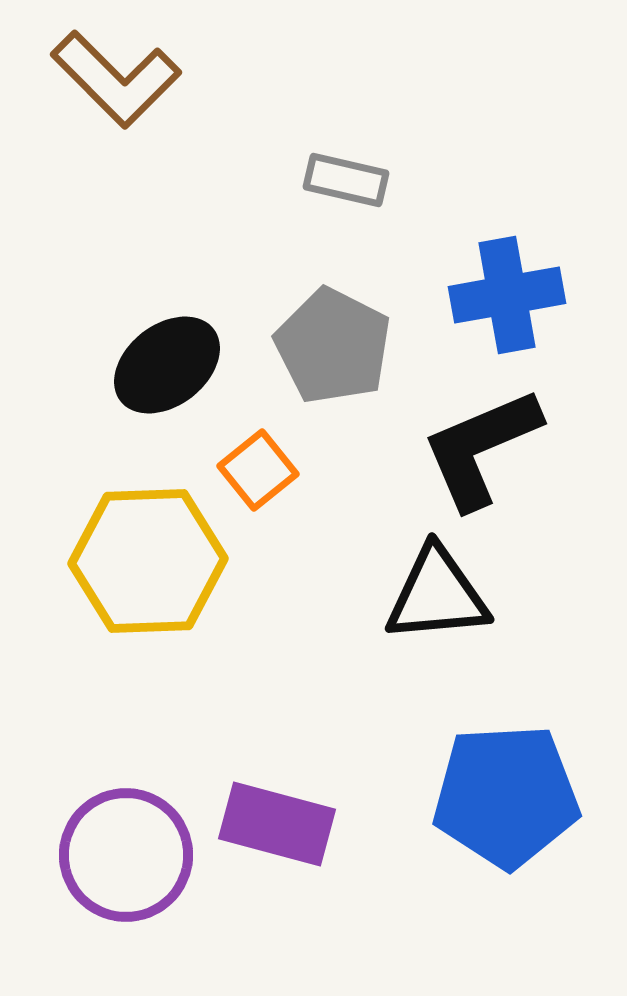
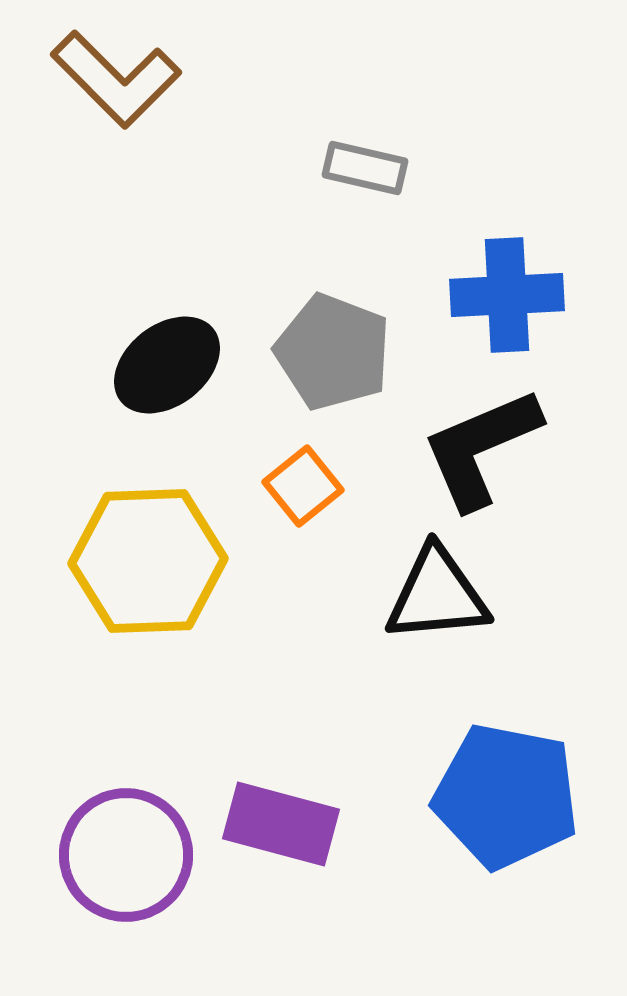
gray rectangle: moved 19 px right, 12 px up
blue cross: rotated 7 degrees clockwise
gray pentagon: moved 6 px down; rotated 6 degrees counterclockwise
orange square: moved 45 px right, 16 px down
blue pentagon: rotated 14 degrees clockwise
purple rectangle: moved 4 px right
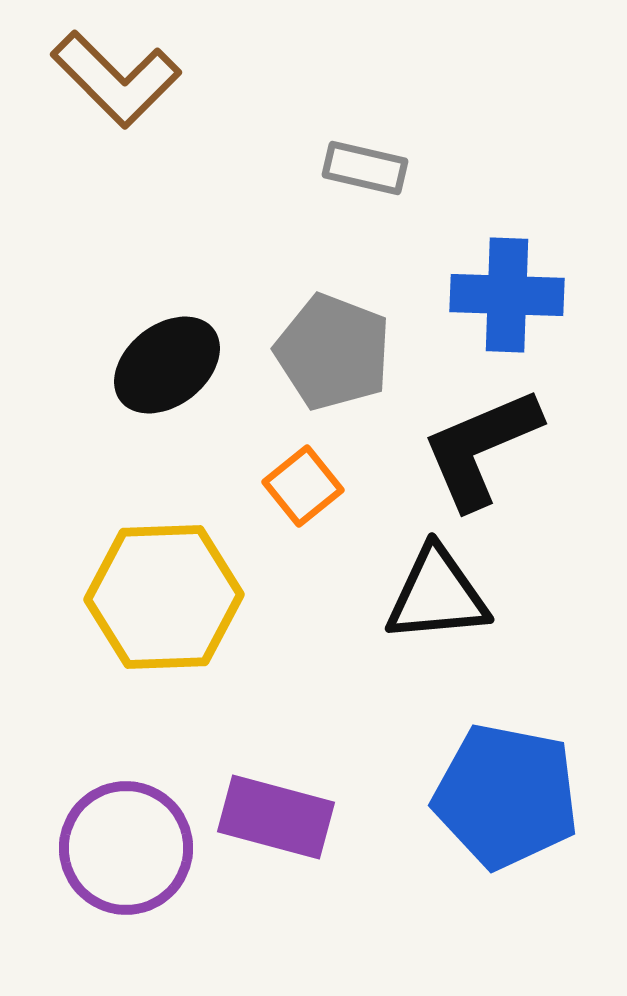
blue cross: rotated 5 degrees clockwise
yellow hexagon: moved 16 px right, 36 px down
purple rectangle: moved 5 px left, 7 px up
purple circle: moved 7 px up
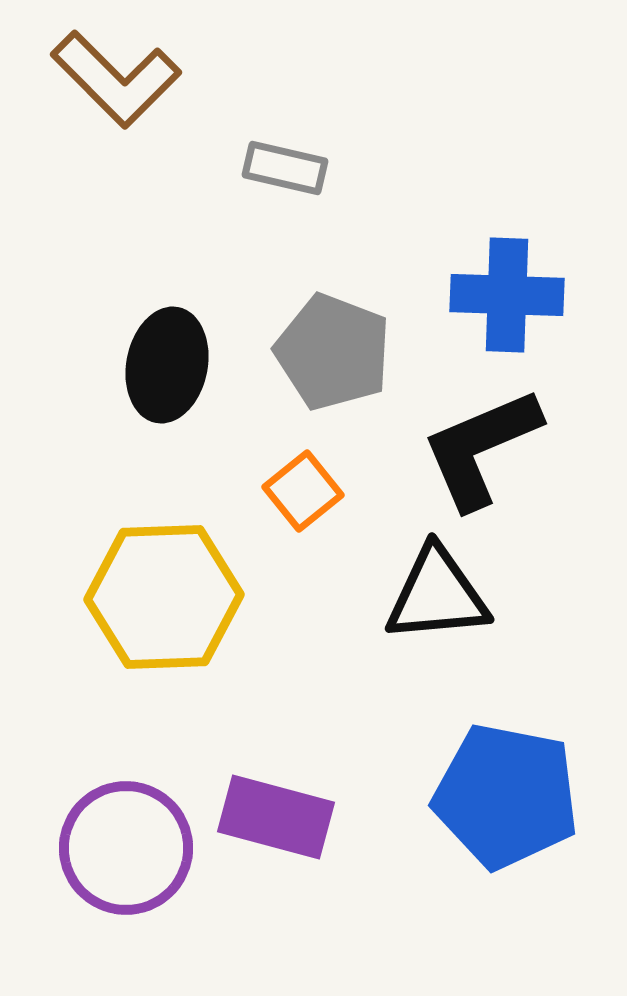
gray rectangle: moved 80 px left
black ellipse: rotated 41 degrees counterclockwise
orange square: moved 5 px down
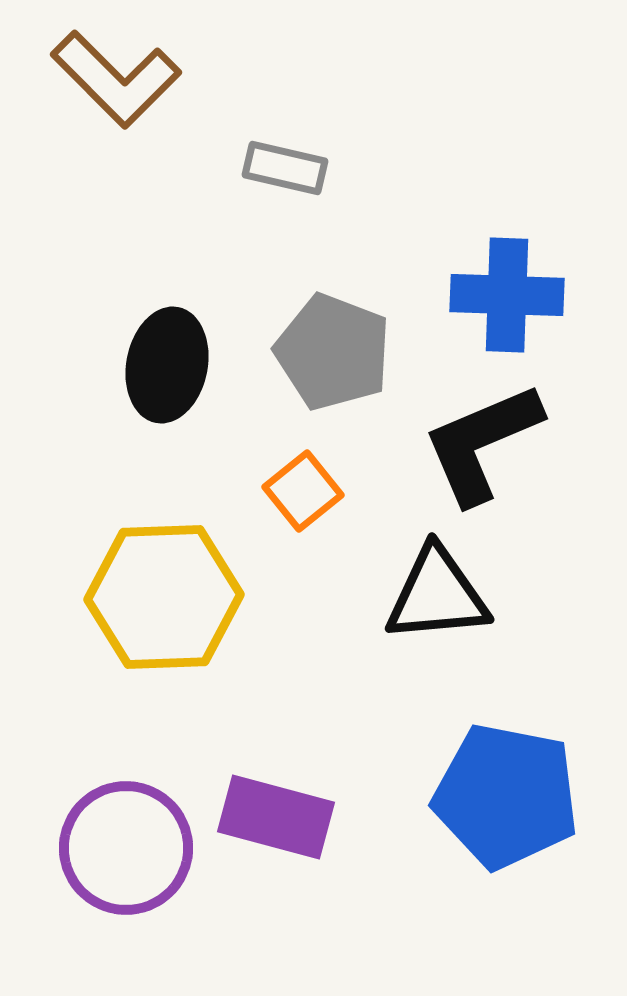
black L-shape: moved 1 px right, 5 px up
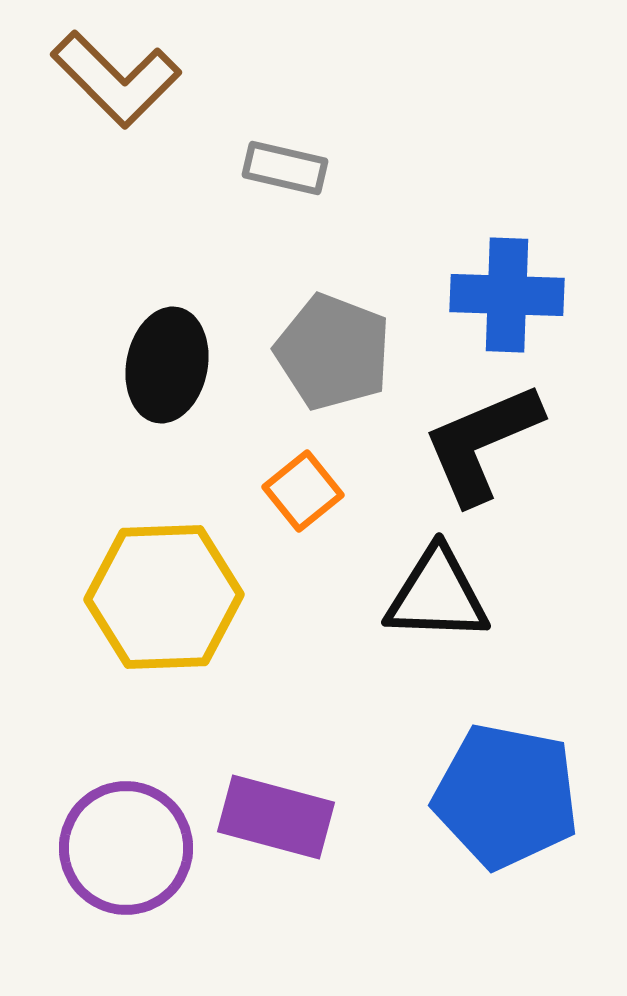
black triangle: rotated 7 degrees clockwise
